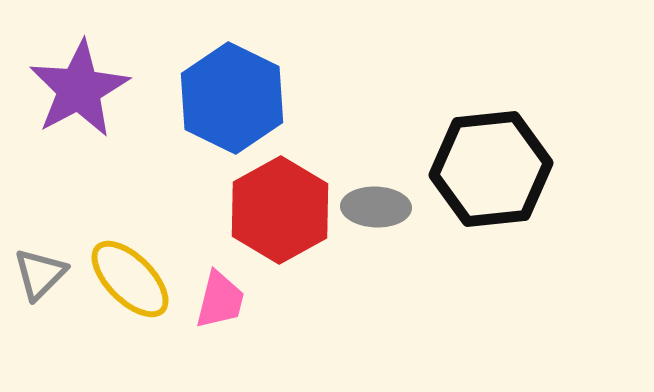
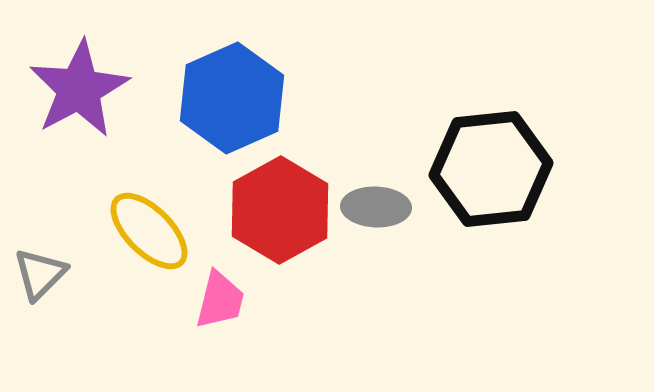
blue hexagon: rotated 10 degrees clockwise
yellow ellipse: moved 19 px right, 48 px up
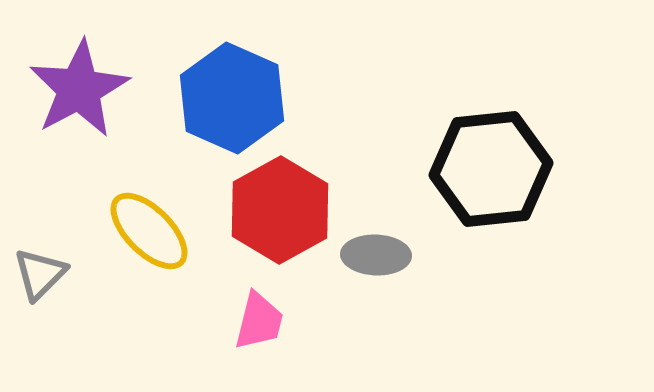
blue hexagon: rotated 12 degrees counterclockwise
gray ellipse: moved 48 px down
pink trapezoid: moved 39 px right, 21 px down
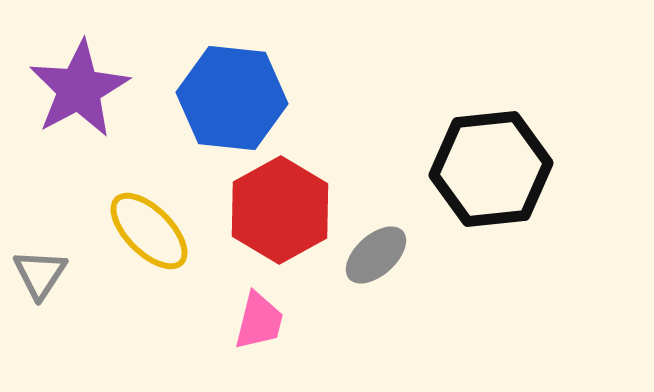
blue hexagon: rotated 18 degrees counterclockwise
gray ellipse: rotated 44 degrees counterclockwise
gray triangle: rotated 12 degrees counterclockwise
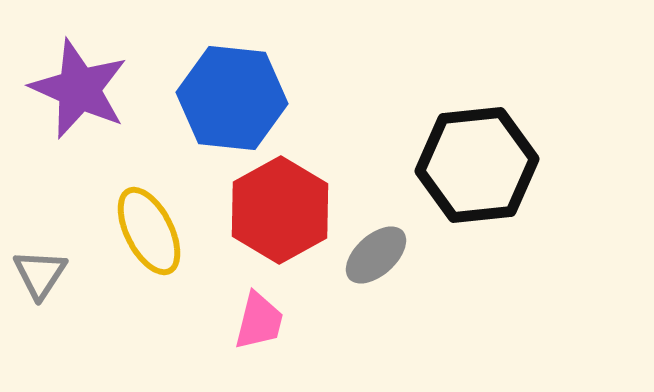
purple star: rotated 20 degrees counterclockwise
black hexagon: moved 14 px left, 4 px up
yellow ellipse: rotated 18 degrees clockwise
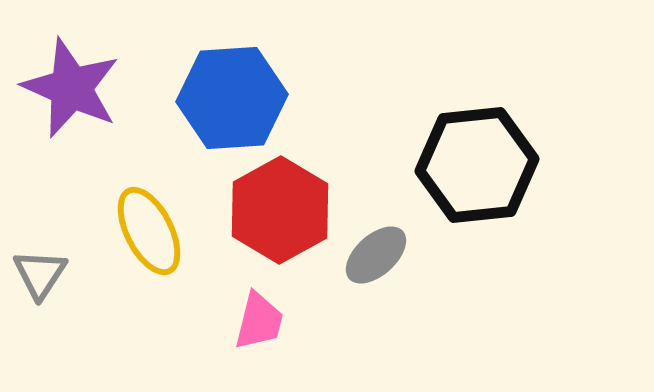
purple star: moved 8 px left, 1 px up
blue hexagon: rotated 10 degrees counterclockwise
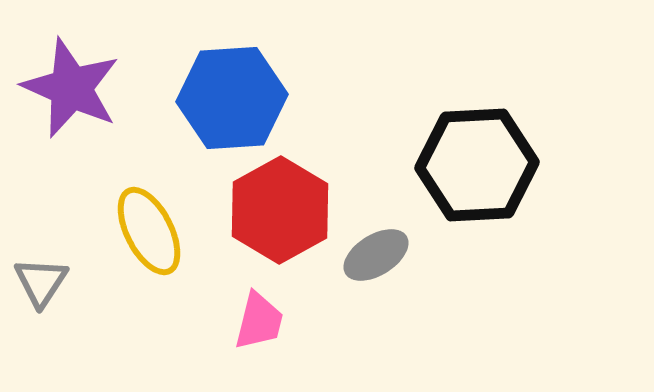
black hexagon: rotated 3 degrees clockwise
gray ellipse: rotated 10 degrees clockwise
gray triangle: moved 1 px right, 8 px down
